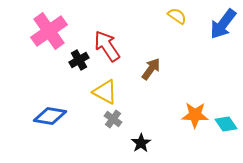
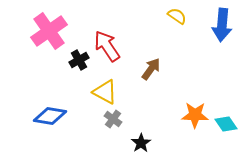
blue arrow: moved 1 px left, 1 px down; rotated 32 degrees counterclockwise
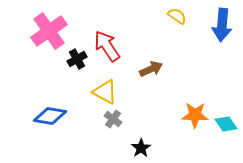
black cross: moved 2 px left, 1 px up
brown arrow: rotated 30 degrees clockwise
black star: moved 5 px down
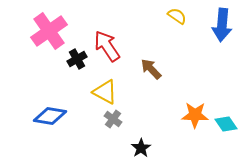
brown arrow: rotated 110 degrees counterclockwise
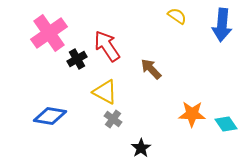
pink cross: moved 2 px down
orange star: moved 3 px left, 1 px up
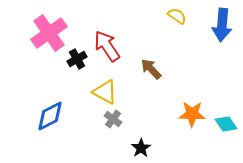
blue diamond: rotated 36 degrees counterclockwise
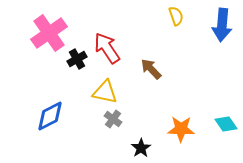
yellow semicircle: moved 1 px left; rotated 36 degrees clockwise
red arrow: moved 2 px down
yellow triangle: rotated 16 degrees counterclockwise
orange star: moved 11 px left, 15 px down
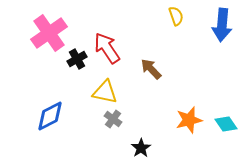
orange star: moved 8 px right, 9 px up; rotated 16 degrees counterclockwise
